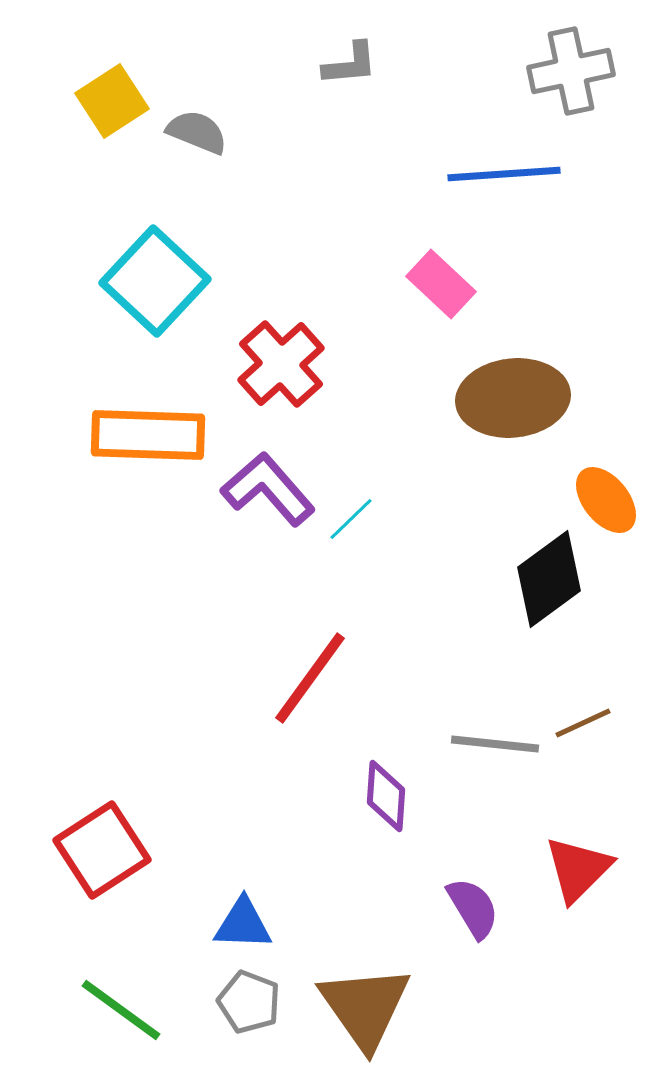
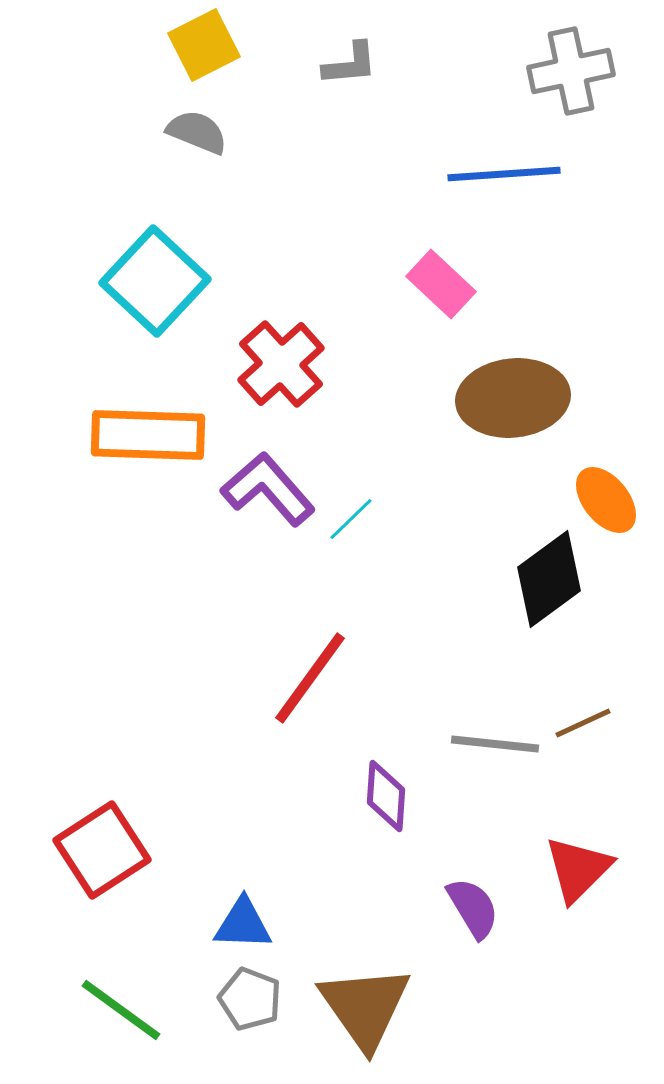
yellow square: moved 92 px right, 56 px up; rotated 6 degrees clockwise
gray pentagon: moved 1 px right, 3 px up
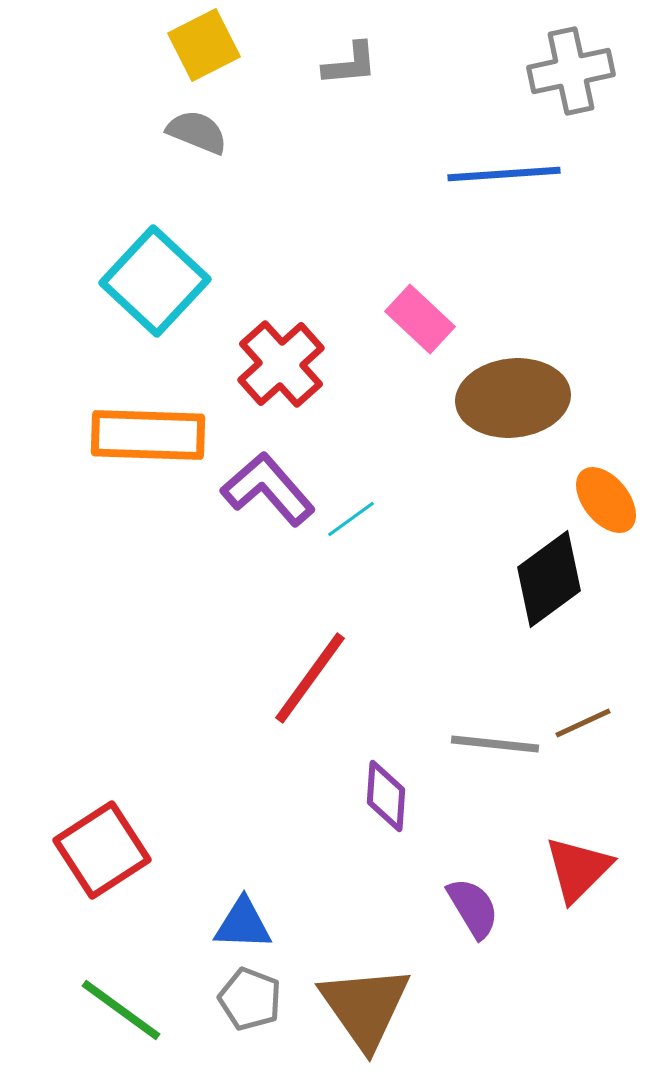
pink rectangle: moved 21 px left, 35 px down
cyan line: rotated 8 degrees clockwise
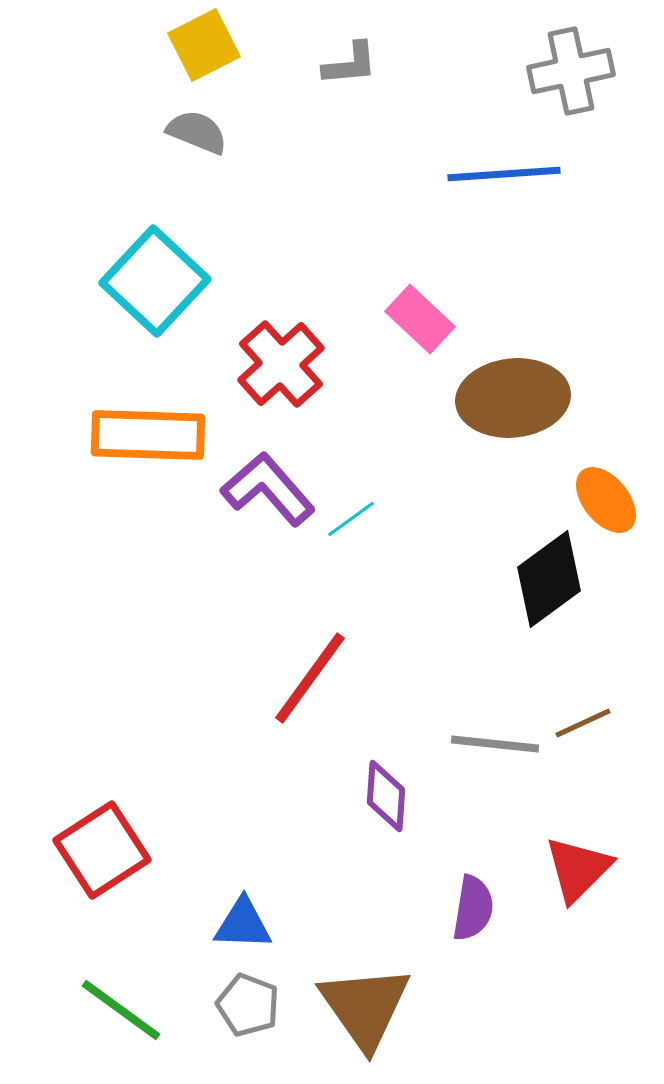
purple semicircle: rotated 40 degrees clockwise
gray pentagon: moved 2 px left, 6 px down
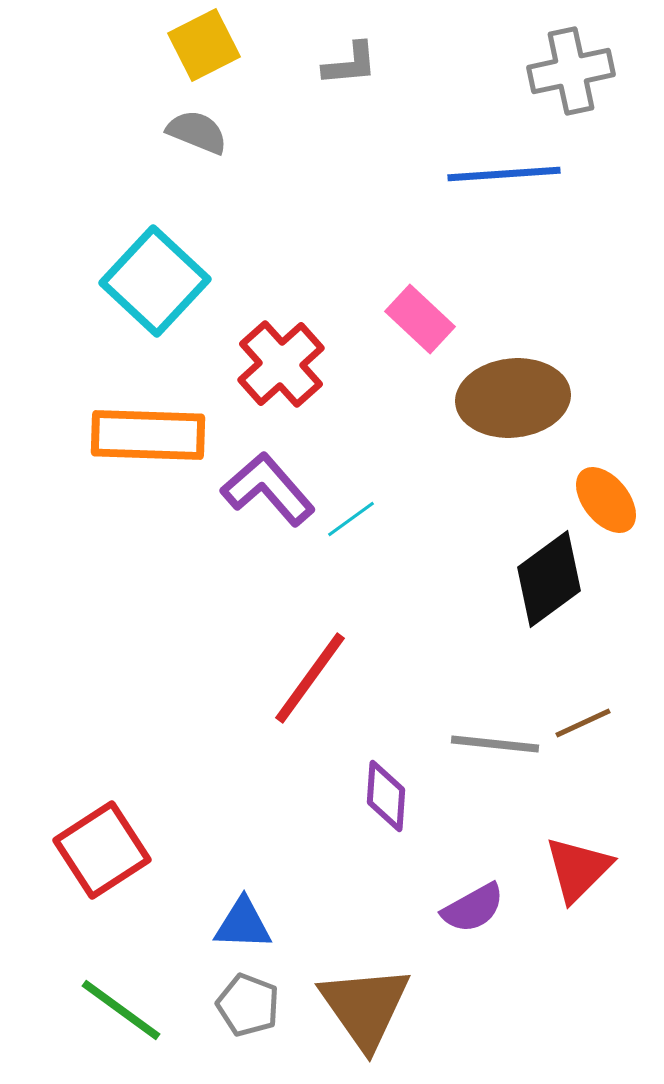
purple semicircle: rotated 52 degrees clockwise
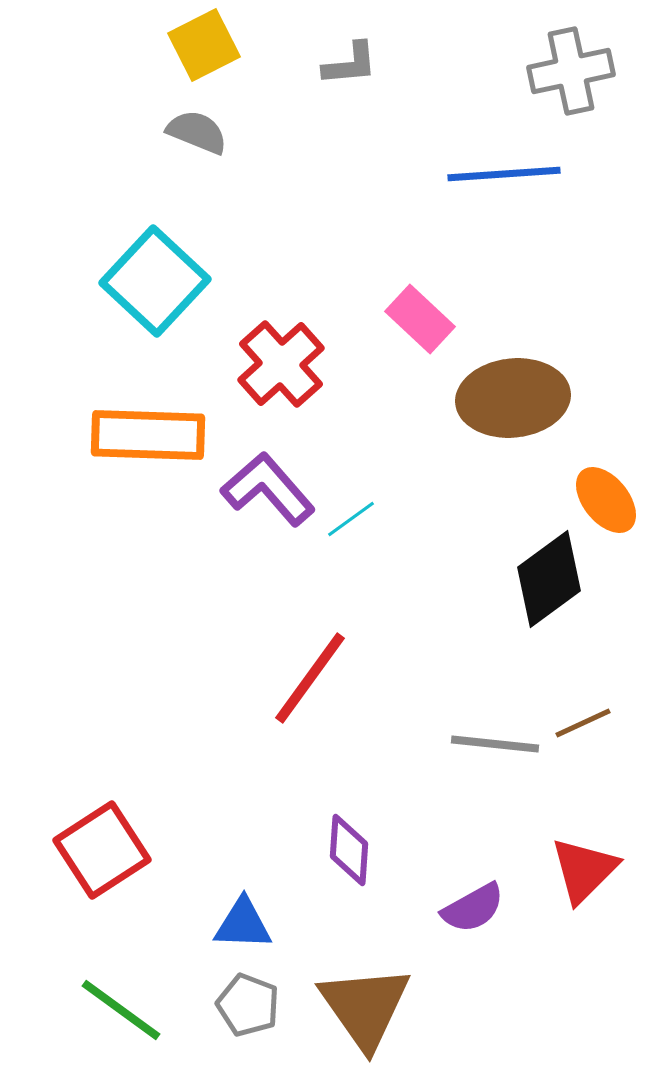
purple diamond: moved 37 px left, 54 px down
red triangle: moved 6 px right, 1 px down
